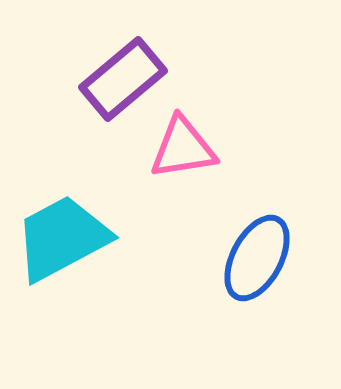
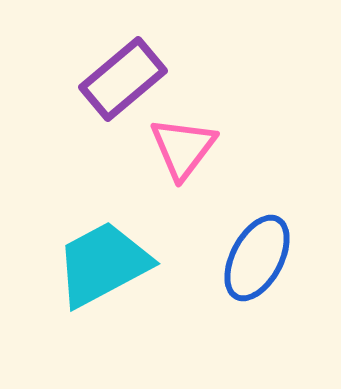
pink triangle: rotated 44 degrees counterclockwise
cyan trapezoid: moved 41 px right, 26 px down
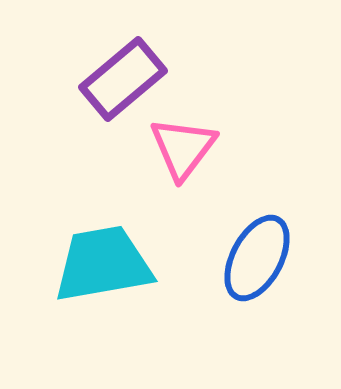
cyan trapezoid: rotated 18 degrees clockwise
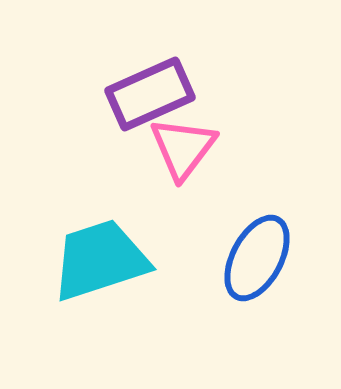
purple rectangle: moved 27 px right, 15 px down; rotated 16 degrees clockwise
cyan trapezoid: moved 3 px left, 4 px up; rotated 8 degrees counterclockwise
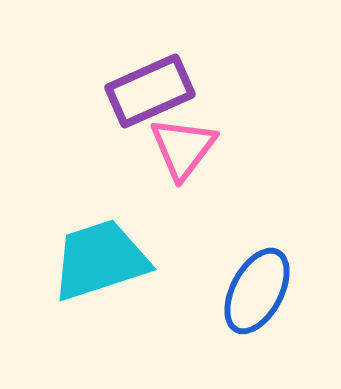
purple rectangle: moved 3 px up
blue ellipse: moved 33 px down
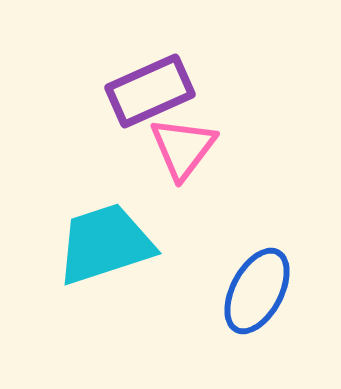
cyan trapezoid: moved 5 px right, 16 px up
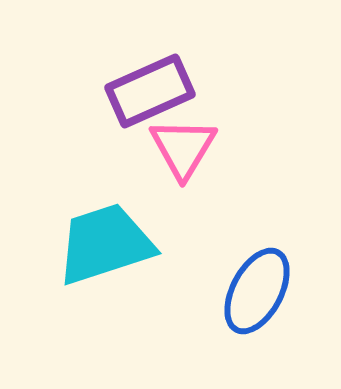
pink triangle: rotated 6 degrees counterclockwise
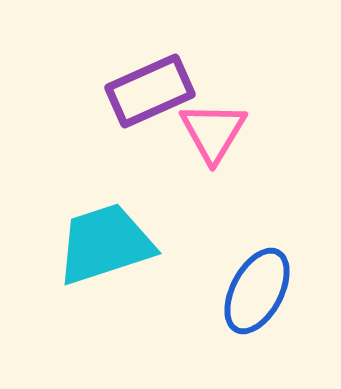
pink triangle: moved 30 px right, 16 px up
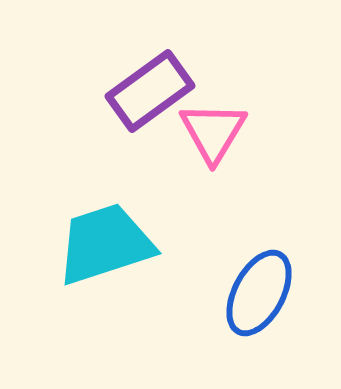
purple rectangle: rotated 12 degrees counterclockwise
blue ellipse: moved 2 px right, 2 px down
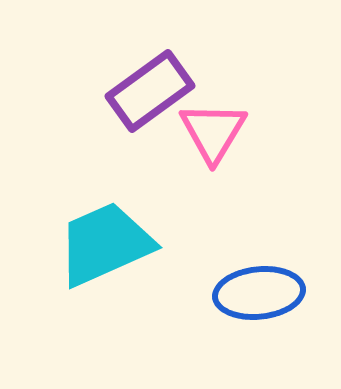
cyan trapezoid: rotated 6 degrees counterclockwise
blue ellipse: rotated 56 degrees clockwise
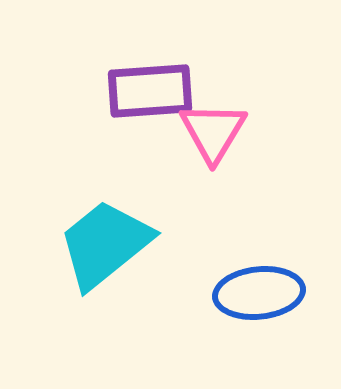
purple rectangle: rotated 32 degrees clockwise
cyan trapezoid: rotated 15 degrees counterclockwise
